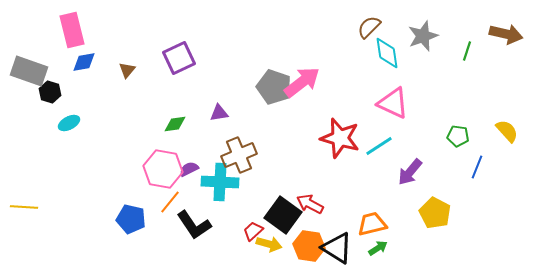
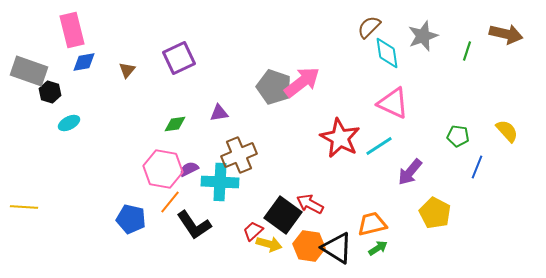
red star: rotated 12 degrees clockwise
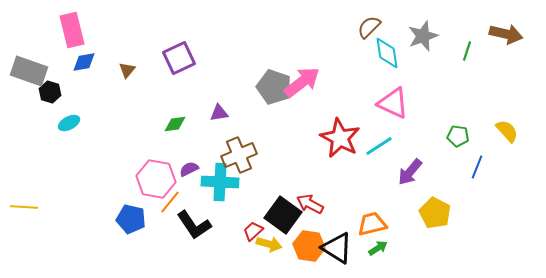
pink hexagon: moved 7 px left, 10 px down
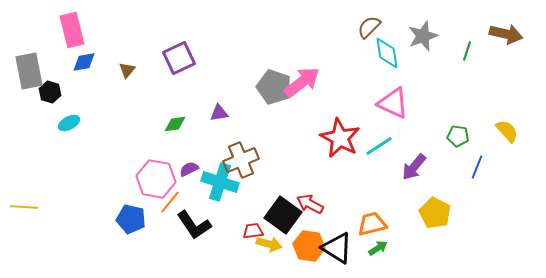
gray rectangle: rotated 60 degrees clockwise
brown cross: moved 2 px right, 5 px down
purple arrow: moved 4 px right, 5 px up
cyan cross: rotated 15 degrees clockwise
red trapezoid: rotated 35 degrees clockwise
